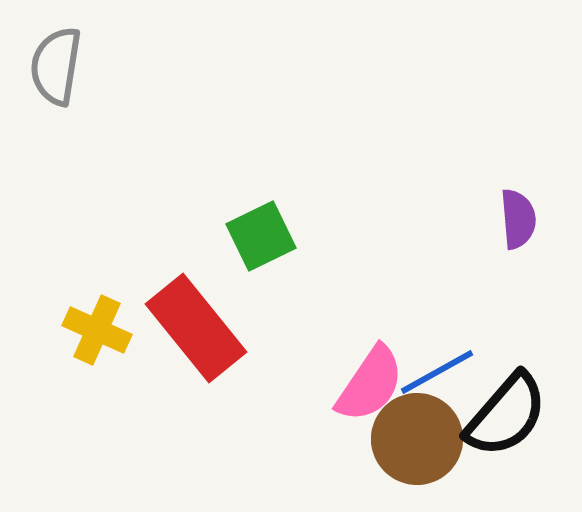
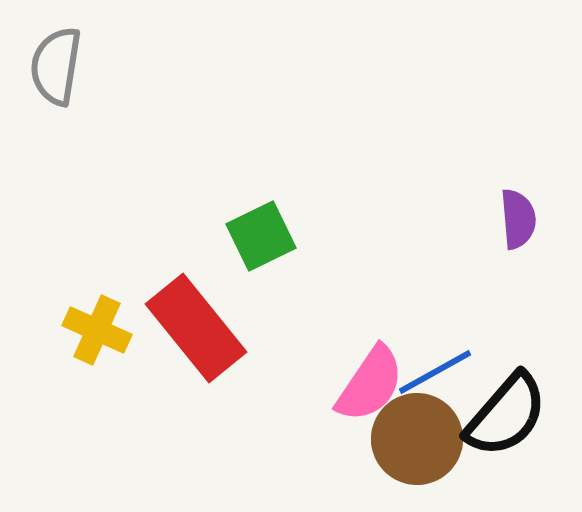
blue line: moved 2 px left
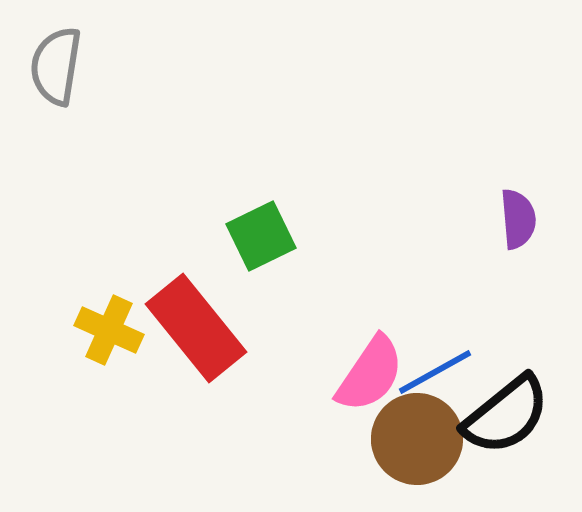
yellow cross: moved 12 px right
pink semicircle: moved 10 px up
black semicircle: rotated 10 degrees clockwise
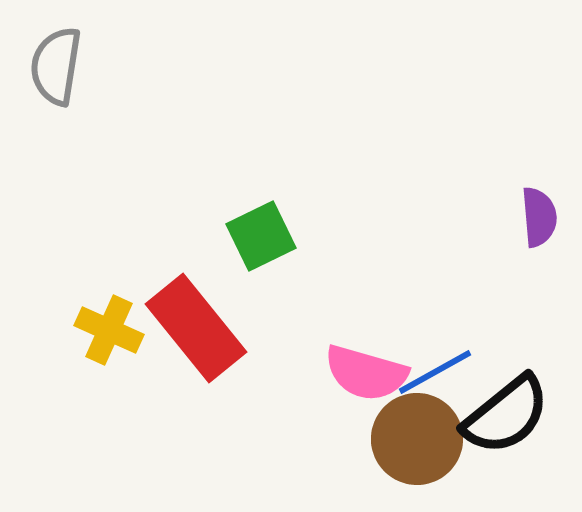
purple semicircle: moved 21 px right, 2 px up
pink semicircle: moved 4 px left, 1 px up; rotated 72 degrees clockwise
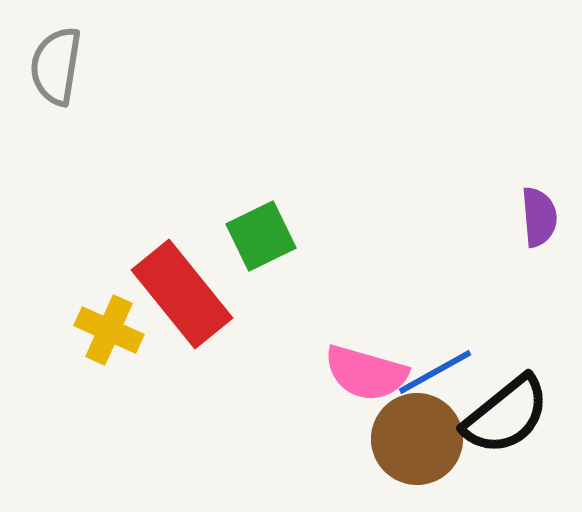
red rectangle: moved 14 px left, 34 px up
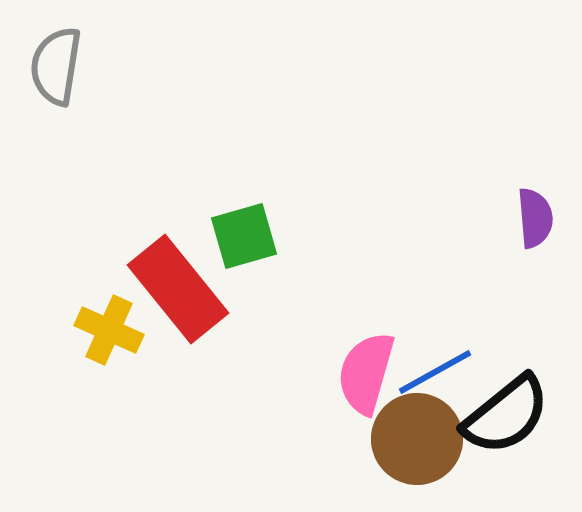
purple semicircle: moved 4 px left, 1 px down
green square: moved 17 px left; rotated 10 degrees clockwise
red rectangle: moved 4 px left, 5 px up
pink semicircle: rotated 90 degrees clockwise
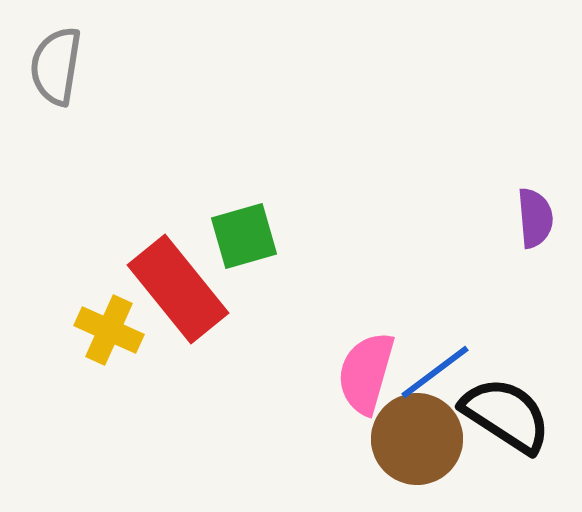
blue line: rotated 8 degrees counterclockwise
black semicircle: rotated 108 degrees counterclockwise
